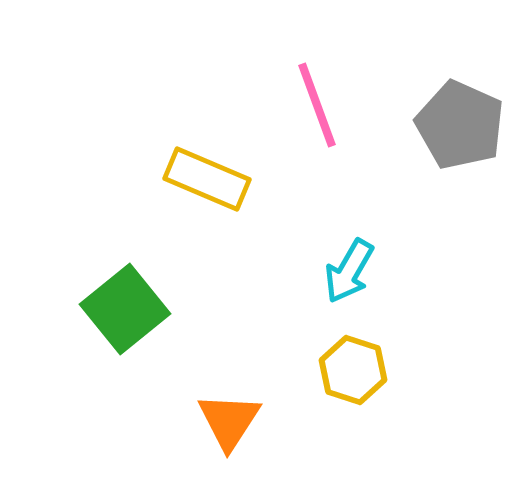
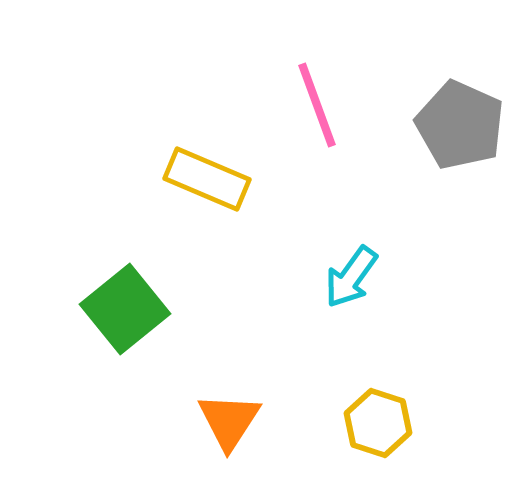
cyan arrow: moved 2 px right, 6 px down; rotated 6 degrees clockwise
yellow hexagon: moved 25 px right, 53 px down
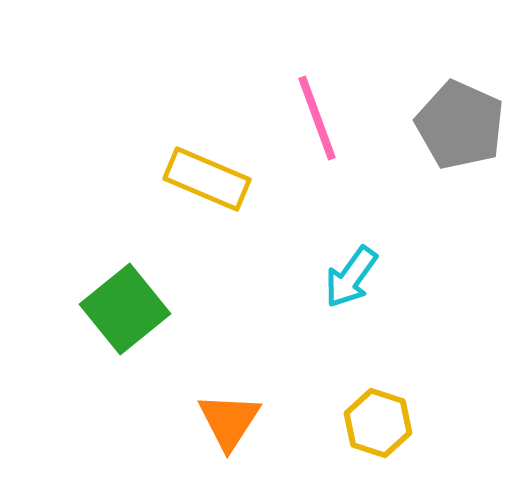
pink line: moved 13 px down
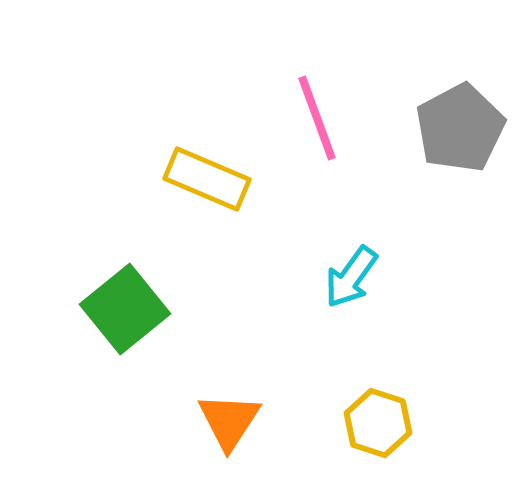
gray pentagon: moved 3 px down; rotated 20 degrees clockwise
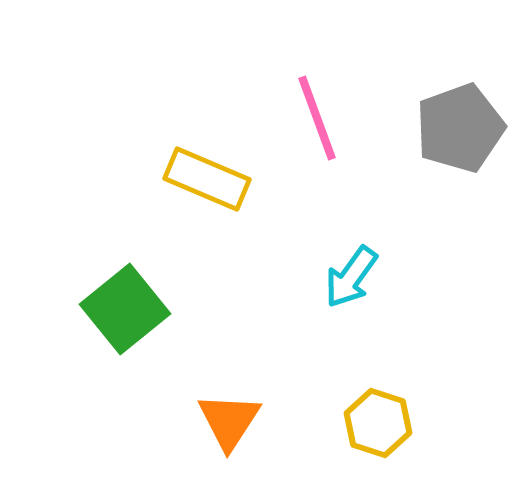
gray pentagon: rotated 8 degrees clockwise
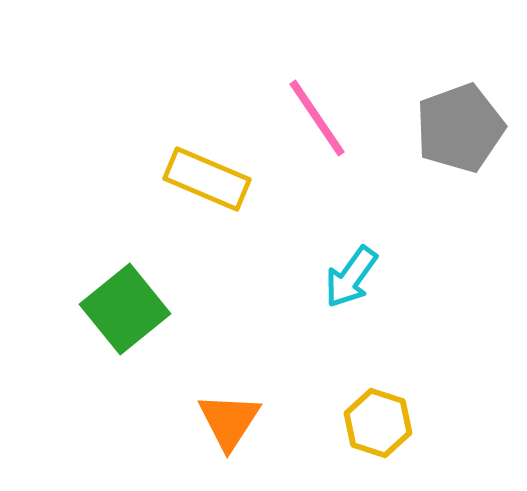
pink line: rotated 14 degrees counterclockwise
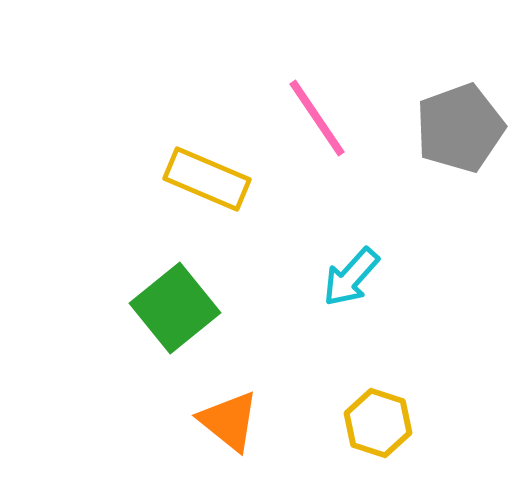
cyan arrow: rotated 6 degrees clockwise
green square: moved 50 px right, 1 px up
orange triangle: rotated 24 degrees counterclockwise
